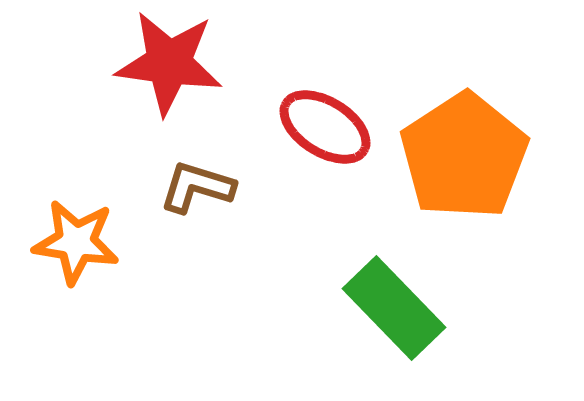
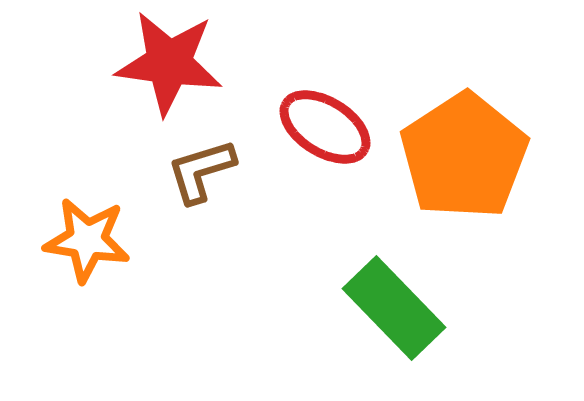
brown L-shape: moved 4 px right, 16 px up; rotated 34 degrees counterclockwise
orange star: moved 11 px right, 2 px up
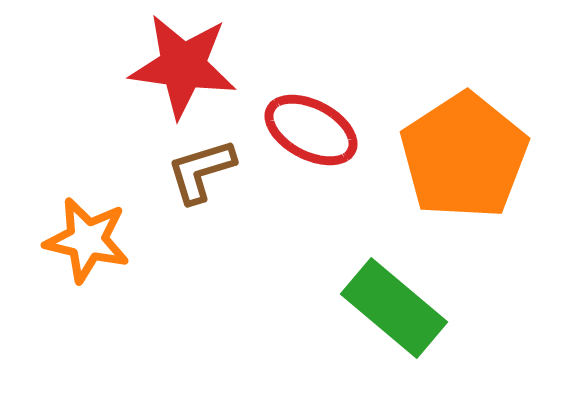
red star: moved 14 px right, 3 px down
red ellipse: moved 14 px left, 3 px down; rotated 4 degrees counterclockwise
orange star: rotated 4 degrees clockwise
green rectangle: rotated 6 degrees counterclockwise
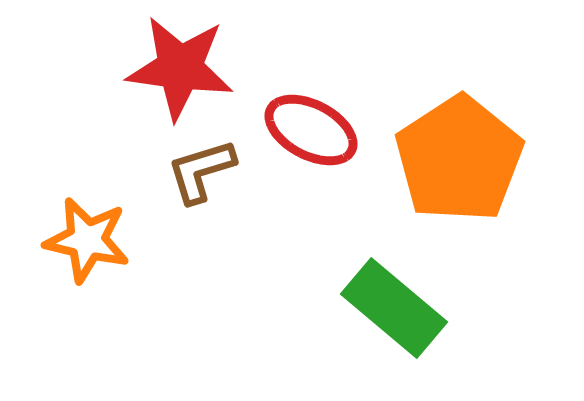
red star: moved 3 px left, 2 px down
orange pentagon: moved 5 px left, 3 px down
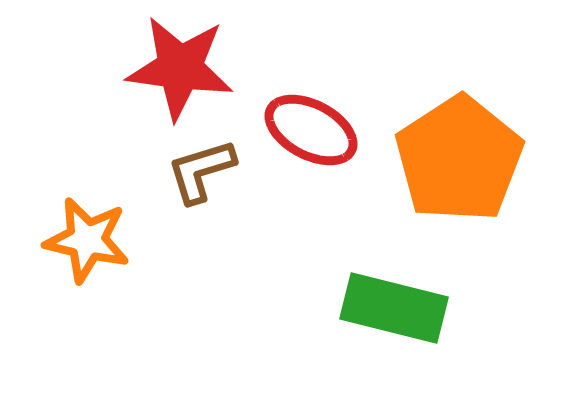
green rectangle: rotated 26 degrees counterclockwise
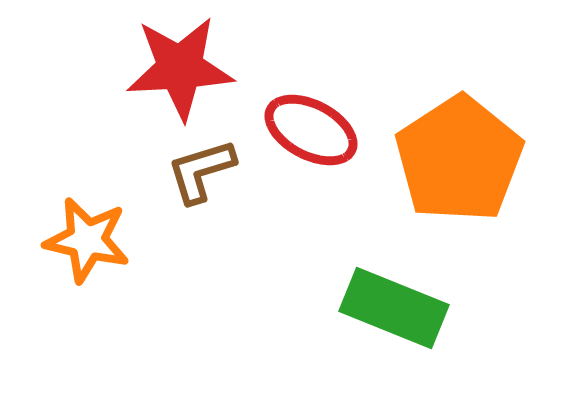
red star: rotated 11 degrees counterclockwise
green rectangle: rotated 8 degrees clockwise
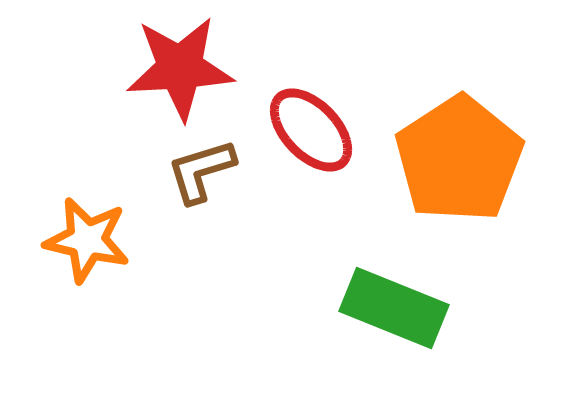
red ellipse: rotated 18 degrees clockwise
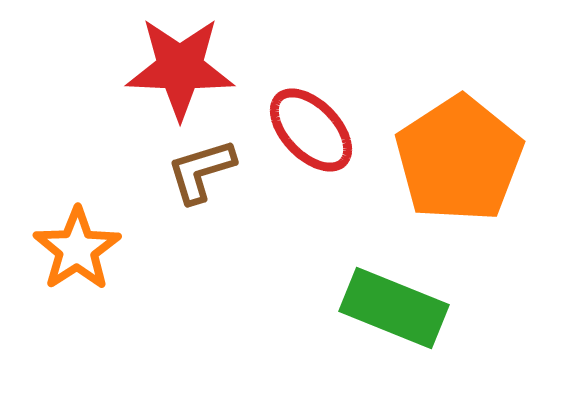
red star: rotated 5 degrees clockwise
orange star: moved 10 px left, 9 px down; rotated 26 degrees clockwise
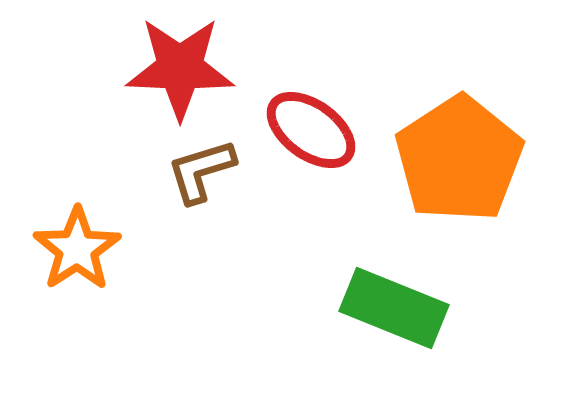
red ellipse: rotated 10 degrees counterclockwise
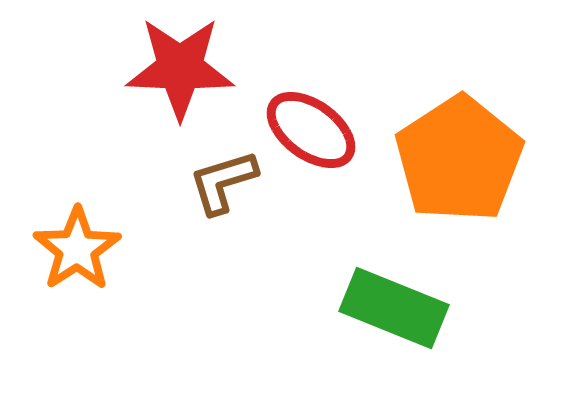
brown L-shape: moved 22 px right, 11 px down
